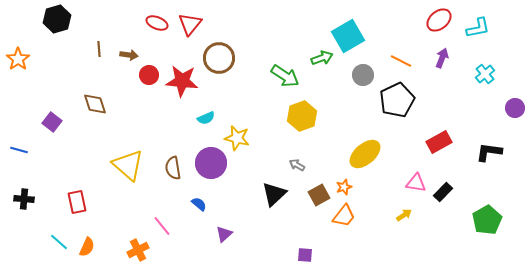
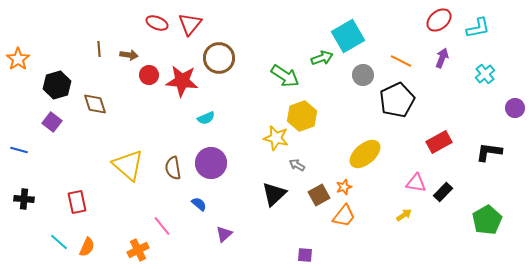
black hexagon at (57, 19): moved 66 px down
yellow star at (237, 138): moved 39 px right
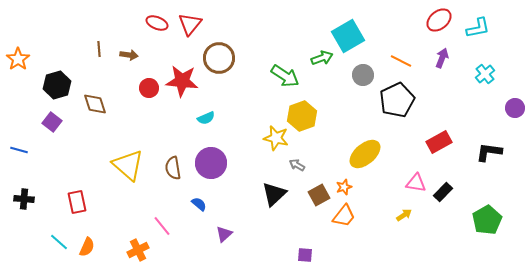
red circle at (149, 75): moved 13 px down
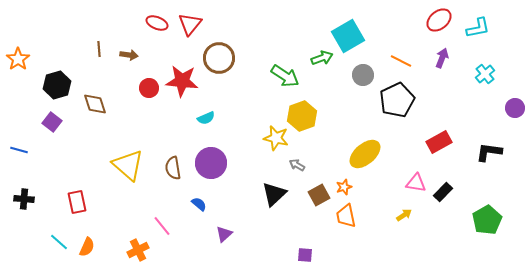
orange trapezoid at (344, 216): moved 2 px right; rotated 130 degrees clockwise
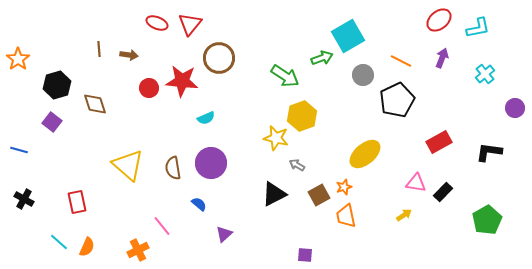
black triangle at (274, 194): rotated 16 degrees clockwise
black cross at (24, 199): rotated 24 degrees clockwise
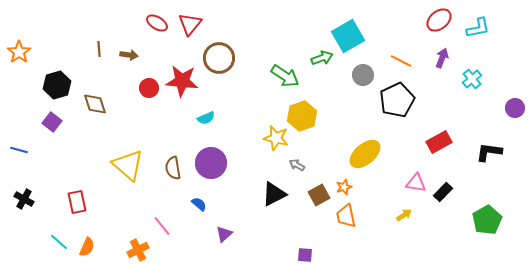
red ellipse at (157, 23): rotated 10 degrees clockwise
orange star at (18, 59): moved 1 px right, 7 px up
cyan cross at (485, 74): moved 13 px left, 5 px down
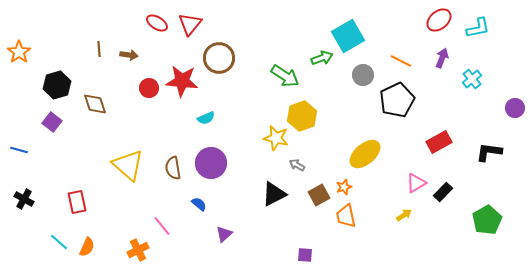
pink triangle at (416, 183): rotated 40 degrees counterclockwise
